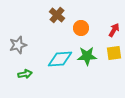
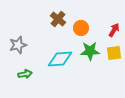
brown cross: moved 1 px right, 4 px down
green star: moved 3 px right, 5 px up
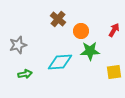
orange circle: moved 3 px down
yellow square: moved 19 px down
cyan diamond: moved 3 px down
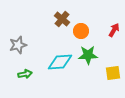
brown cross: moved 4 px right
green star: moved 2 px left, 4 px down
yellow square: moved 1 px left, 1 px down
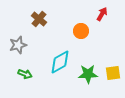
brown cross: moved 23 px left
red arrow: moved 12 px left, 16 px up
green star: moved 19 px down
cyan diamond: rotated 25 degrees counterclockwise
green arrow: rotated 32 degrees clockwise
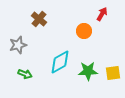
orange circle: moved 3 px right
green star: moved 3 px up
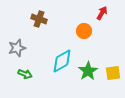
red arrow: moved 1 px up
brown cross: rotated 21 degrees counterclockwise
gray star: moved 1 px left, 3 px down
cyan diamond: moved 2 px right, 1 px up
green star: rotated 30 degrees counterclockwise
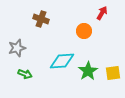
brown cross: moved 2 px right
cyan diamond: rotated 25 degrees clockwise
